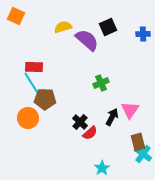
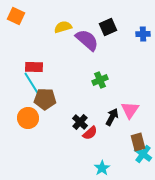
green cross: moved 1 px left, 3 px up
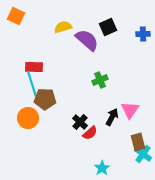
cyan line: rotated 15 degrees clockwise
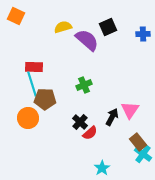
green cross: moved 16 px left, 5 px down
brown rectangle: rotated 24 degrees counterclockwise
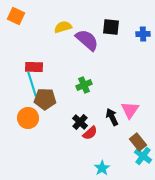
black square: moved 3 px right; rotated 30 degrees clockwise
black arrow: rotated 54 degrees counterclockwise
cyan cross: moved 2 px down
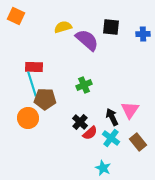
cyan cross: moved 32 px left, 18 px up
cyan star: moved 1 px right; rotated 14 degrees counterclockwise
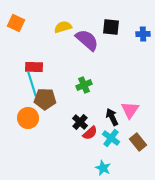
orange square: moved 7 px down
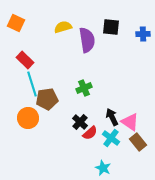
purple semicircle: rotated 40 degrees clockwise
red rectangle: moved 9 px left, 7 px up; rotated 42 degrees clockwise
green cross: moved 3 px down
brown pentagon: moved 2 px right; rotated 10 degrees counterclockwise
pink triangle: moved 12 px down; rotated 30 degrees counterclockwise
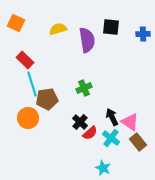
yellow semicircle: moved 5 px left, 2 px down
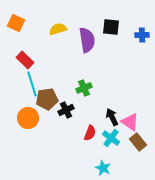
blue cross: moved 1 px left, 1 px down
black cross: moved 14 px left, 12 px up; rotated 21 degrees clockwise
red semicircle: rotated 28 degrees counterclockwise
